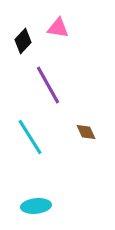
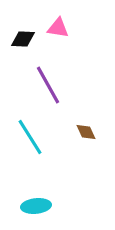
black diamond: moved 2 px up; rotated 50 degrees clockwise
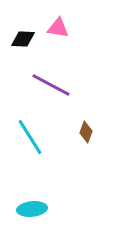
purple line: moved 3 px right; rotated 33 degrees counterclockwise
brown diamond: rotated 45 degrees clockwise
cyan ellipse: moved 4 px left, 3 px down
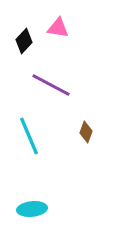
black diamond: moved 1 px right, 2 px down; rotated 50 degrees counterclockwise
cyan line: moved 1 px left, 1 px up; rotated 9 degrees clockwise
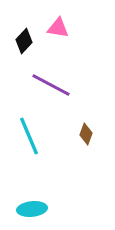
brown diamond: moved 2 px down
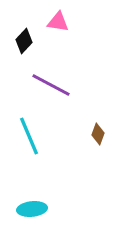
pink triangle: moved 6 px up
brown diamond: moved 12 px right
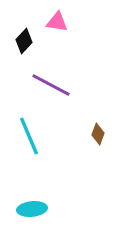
pink triangle: moved 1 px left
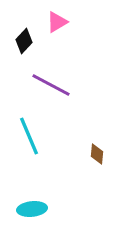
pink triangle: rotated 40 degrees counterclockwise
brown diamond: moved 1 px left, 20 px down; rotated 15 degrees counterclockwise
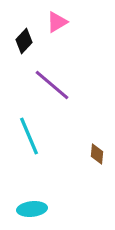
purple line: moved 1 px right; rotated 12 degrees clockwise
